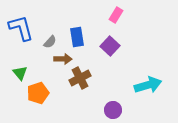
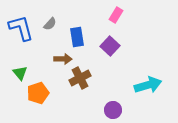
gray semicircle: moved 18 px up
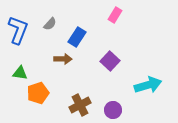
pink rectangle: moved 1 px left
blue L-shape: moved 3 px left, 2 px down; rotated 36 degrees clockwise
blue rectangle: rotated 42 degrees clockwise
purple square: moved 15 px down
green triangle: rotated 42 degrees counterclockwise
brown cross: moved 27 px down
